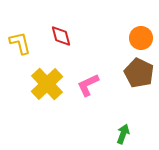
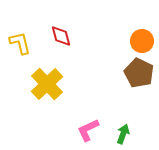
orange circle: moved 1 px right, 3 px down
pink L-shape: moved 45 px down
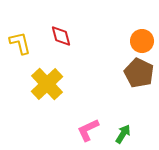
green arrow: rotated 12 degrees clockwise
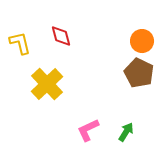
green arrow: moved 3 px right, 2 px up
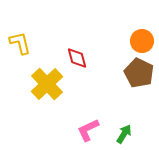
red diamond: moved 16 px right, 22 px down
green arrow: moved 2 px left, 2 px down
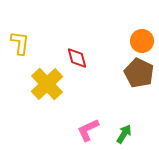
yellow L-shape: rotated 20 degrees clockwise
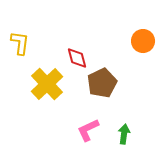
orange circle: moved 1 px right
brown pentagon: moved 37 px left, 10 px down; rotated 20 degrees clockwise
green arrow: rotated 24 degrees counterclockwise
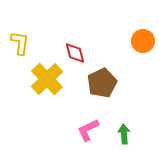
red diamond: moved 2 px left, 5 px up
yellow cross: moved 5 px up
green arrow: rotated 12 degrees counterclockwise
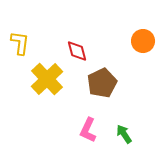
red diamond: moved 2 px right, 2 px up
pink L-shape: rotated 40 degrees counterclockwise
green arrow: rotated 30 degrees counterclockwise
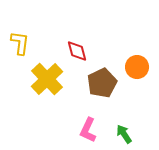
orange circle: moved 6 px left, 26 px down
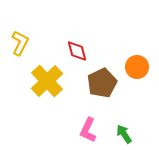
yellow L-shape: rotated 20 degrees clockwise
yellow cross: moved 2 px down
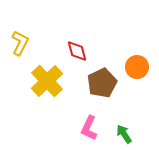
pink L-shape: moved 1 px right, 2 px up
